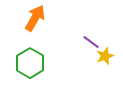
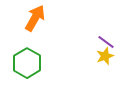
purple line: moved 15 px right
green hexagon: moved 3 px left
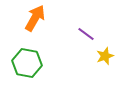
purple line: moved 20 px left, 8 px up
green hexagon: rotated 20 degrees counterclockwise
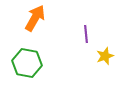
purple line: rotated 48 degrees clockwise
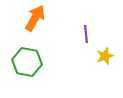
green hexagon: moved 1 px up
